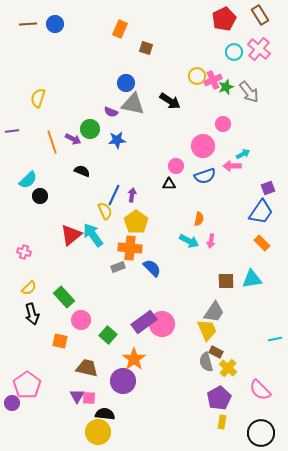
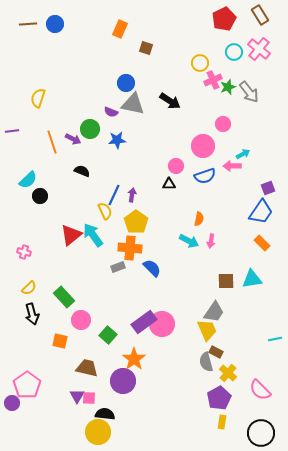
yellow circle at (197, 76): moved 3 px right, 13 px up
green star at (226, 87): moved 2 px right
yellow cross at (228, 368): moved 5 px down
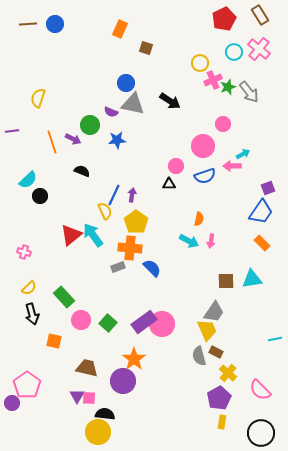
green circle at (90, 129): moved 4 px up
green square at (108, 335): moved 12 px up
orange square at (60, 341): moved 6 px left
gray semicircle at (206, 362): moved 7 px left, 6 px up
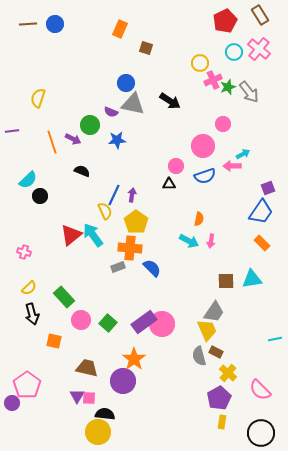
red pentagon at (224, 19): moved 1 px right, 2 px down
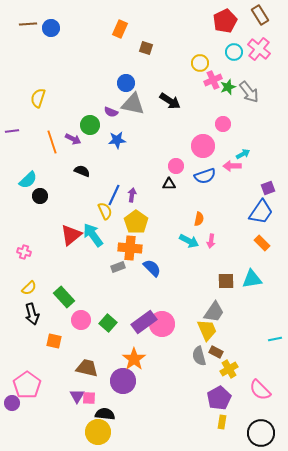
blue circle at (55, 24): moved 4 px left, 4 px down
yellow cross at (228, 373): moved 1 px right, 4 px up; rotated 18 degrees clockwise
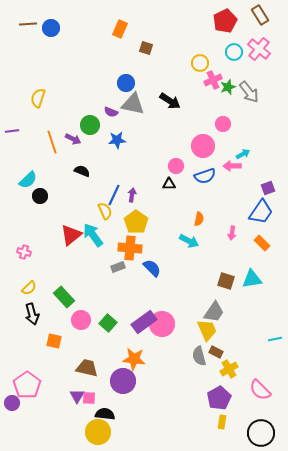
pink arrow at (211, 241): moved 21 px right, 8 px up
brown square at (226, 281): rotated 18 degrees clockwise
orange star at (134, 359): rotated 30 degrees counterclockwise
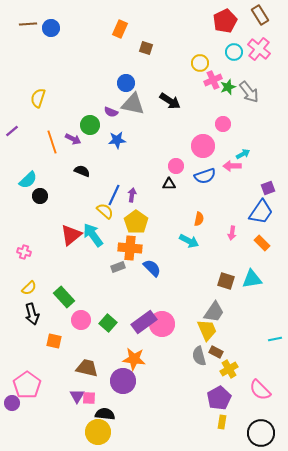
purple line at (12, 131): rotated 32 degrees counterclockwise
yellow semicircle at (105, 211): rotated 24 degrees counterclockwise
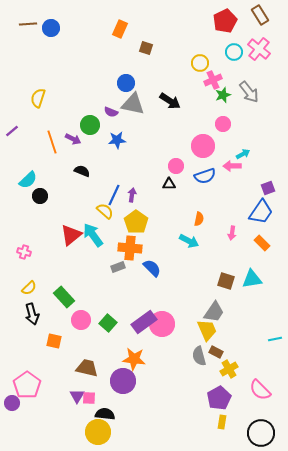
green star at (228, 87): moved 5 px left, 8 px down
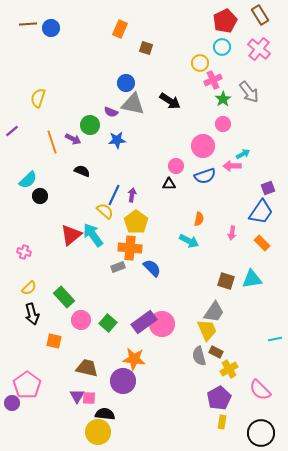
cyan circle at (234, 52): moved 12 px left, 5 px up
green star at (223, 95): moved 4 px down; rotated 14 degrees counterclockwise
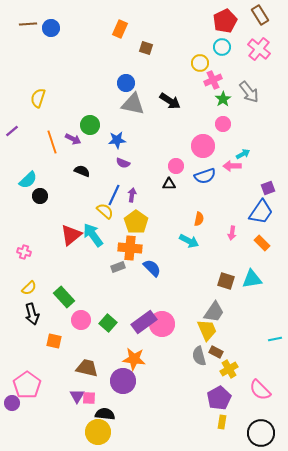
purple semicircle at (111, 112): moved 12 px right, 51 px down
